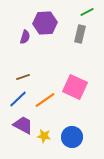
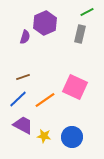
purple hexagon: rotated 20 degrees counterclockwise
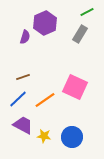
gray rectangle: rotated 18 degrees clockwise
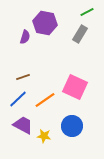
purple hexagon: rotated 25 degrees counterclockwise
blue circle: moved 11 px up
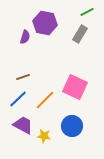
orange line: rotated 10 degrees counterclockwise
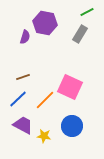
pink square: moved 5 px left
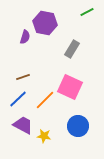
gray rectangle: moved 8 px left, 15 px down
blue circle: moved 6 px right
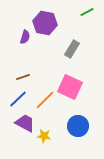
purple trapezoid: moved 2 px right, 2 px up
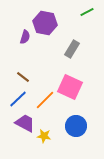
brown line: rotated 56 degrees clockwise
blue circle: moved 2 px left
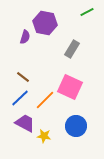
blue line: moved 2 px right, 1 px up
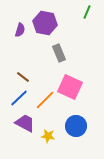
green line: rotated 40 degrees counterclockwise
purple semicircle: moved 5 px left, 7 px up
gray rectangle: moved 13 px left, 4 px down; rotated 54 degrees counterclockwise
blue line: moved 1 px left
yellow star: moved 4 px right
